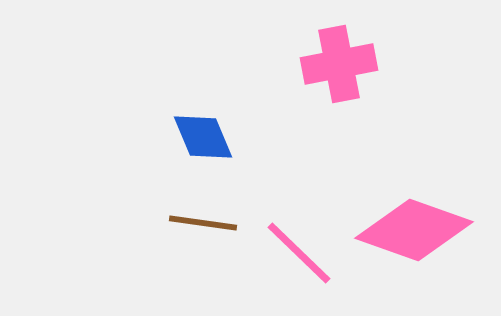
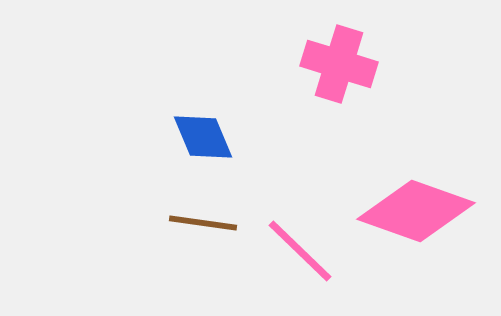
pink cross: rotated 28 degrees clockwise
pink diamond: moved 2 px right, 19 px up
pink line: moved 1 px right, 2 px up
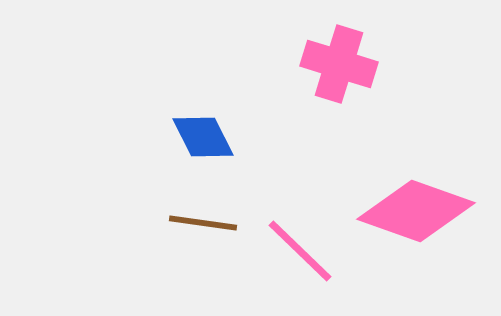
blue diamond: rotated 4 degrees counterclockwise
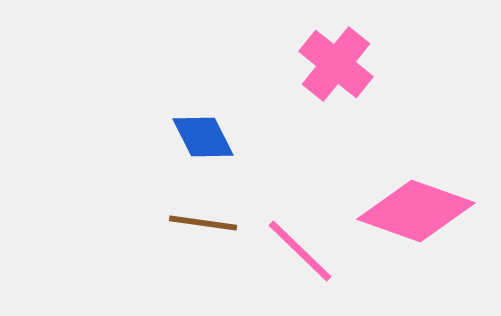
pink cross: moved 3 px left; rotated 22 degrees clockwise
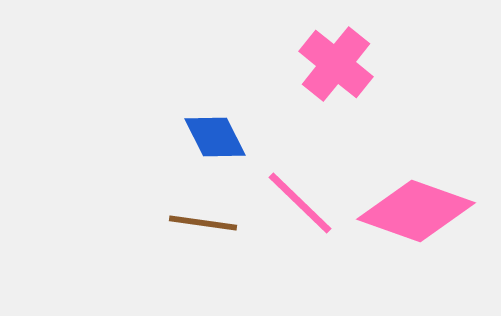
blue diamond: moved 12 px right
pink line: moved 48 px up
